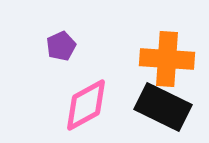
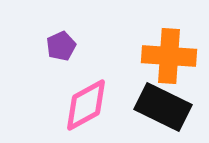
orange cross: moved 2 px right, 3 px up
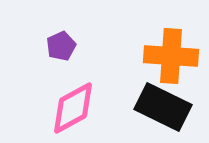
orange cross: moved 2 px right
pink diamond: moved 13 px left, 3 px down
